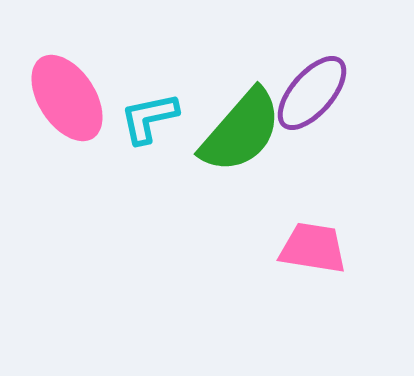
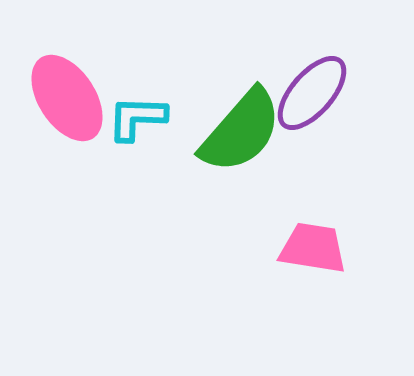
cyan L-shape: moved 12 px left; rotated 14 degrees clockwise
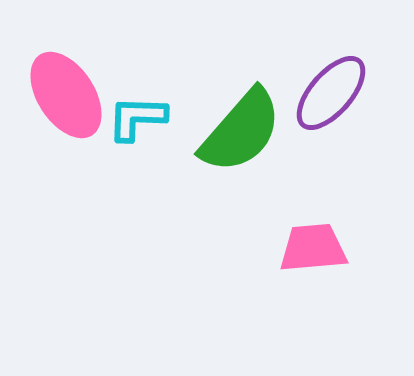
purple ellipse: moved 19 px right
pink ellipse: moved 1 px left, 3 px up
pink trapezoid: rotated 14 degrees counterclockwise
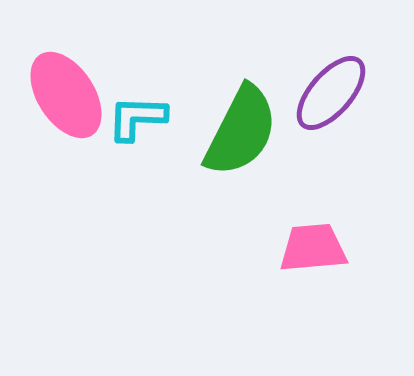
green semicircle: rotated 14 degrees counterclockwise
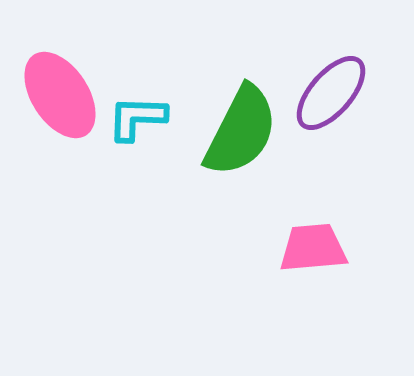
pink ellipse: moved 6 px left
